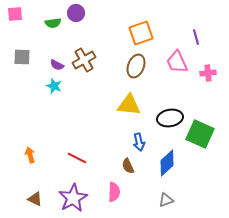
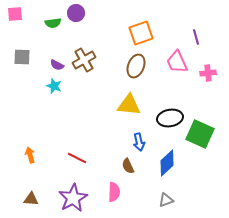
brown triangle: moved 4 px left; rotated 21 degrees counterclockwise
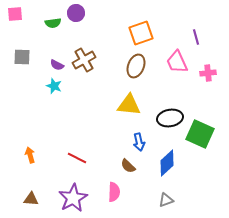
brown semicircle: rotated 21 degrees counterclockwise
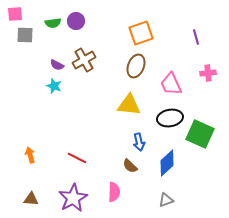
purple circle: moved 8 px down
gray square: moved 3 px right, 22 px up
pink trapezoid: moved 6 px left, 22 px down
brown semicircle: moved 2 px right
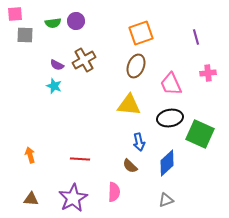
red line: moved 3 px right, 1 px down; rotated 24 degrees counterclockwise
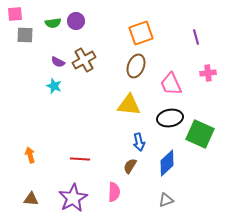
purple semicircle: moved 1 px right, 3 px up
brown semicircle: rotated 77 degrees clockwise
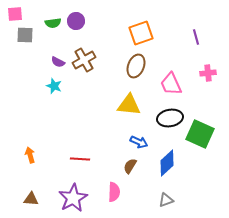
blue arrow: rotated 54 degrees counterclockwise
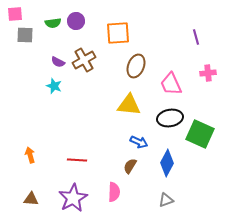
orange square: moved 23 px left; rotated 15 degrees clockwise
red line: moved 3 px left, 1 px down
blue diamond: rotated 20 degrees counterclockwise
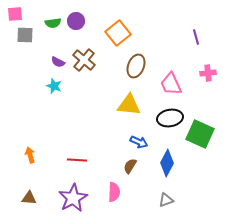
orange square: rotated 35 degrees counterclockwise
brown cross: rotated 20 degrees counterclockwise
brown triangle: moved 2 px left, 1 px up
